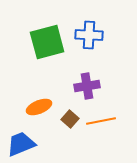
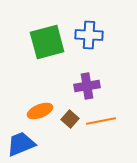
orange ellipse: moved 1 px right, 4 px down
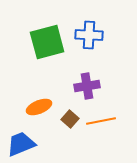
orange ellipse: moved 1 px left, 4 px up
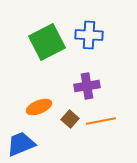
green square: rotated 12 degrees counterclockwise
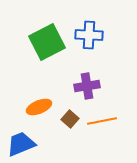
orange line: moved 1 px right
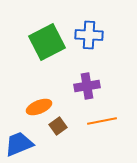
brown square: moved 12 px left, 7 px down; rotated 12 degrees clockwise
blue trapezoid: moved 2 px left
